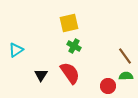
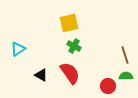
cyan triangle: moved 2 px right, 1 px up
brown line: moved 1 px up; rotated 18 degrees clockwise
black triangle: rotated 32 degrees counterclockwise
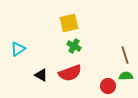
red semicircle: rotated 105 degrees clockwise
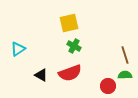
green semicircle: moved 1 px left, 1 px up
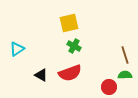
cyan triangle: moved 1 px left
red circle: moved 1 px right, 1 px down
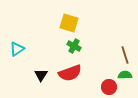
yellow square: rotated 30 degrees clockwise
black triangle: rotated 32 degrees clockwise
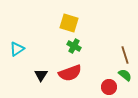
green semicircle: rotated 40 degrees clockwise
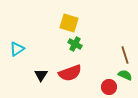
green cross: moved 1 px right, 2 px up
green semicircle: rotated 16 degrees counterclockwise
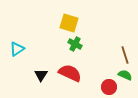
red semicircle: rotated 135 degrees counterclockwise
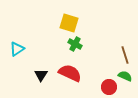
green semicircle: moved 1 px down
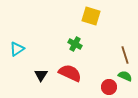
yellow square: moved 22 px right, 7 px up
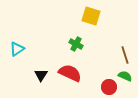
green cross: moved 1 px right
